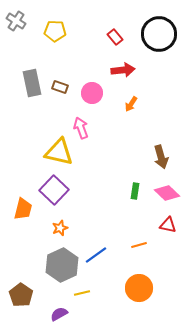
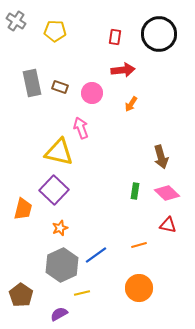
red rectangle: rotated 49 degrees clockwise
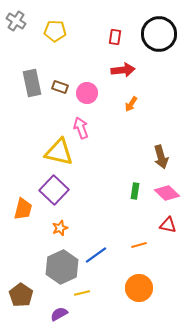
pink circle: moved 5 px left
gray hexagon: moved 2 px down
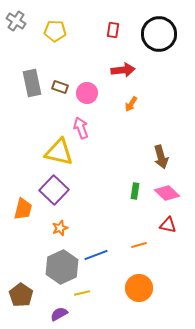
red rectangle: moved 2 px left, 7 px up
blue line: rotated 15 degrees clockwise
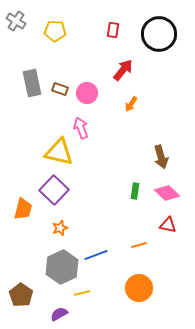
red arrow: rotated 45 degrees counterclockwise
brown rectangle: moved 2 px down
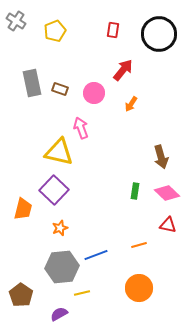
yellow pentagon: rotated 25 degrees counterclockwise
pink circle: moved 7 px right
gray hexagon: rotated 20 degrees clockwise
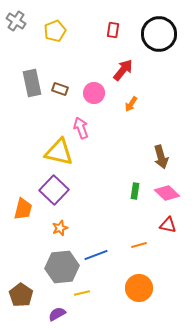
purple semicircle: moved 2 px left
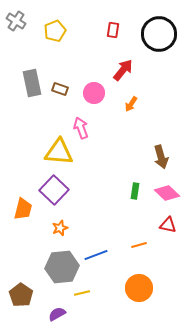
yellow triangle: rotated 8 degrees counterclockwise
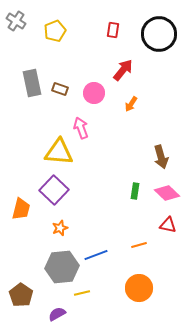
orange trapezoid: moved 2 px left
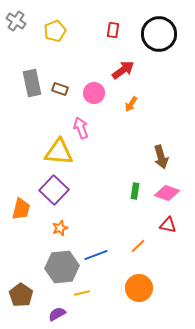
red arrow: rotated 15 degrees clockwise
pink diamond: rotated 25 degrees counterclockwise
orange line: moved 1 px left, 1 px down; rotated 28 degrees counterclockwise
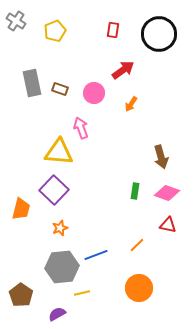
orange line: moved 1 px left, 1 px up
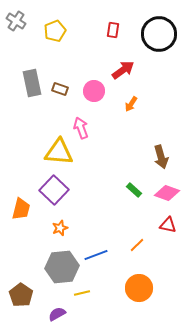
pink circle: moved 2 px up
green rectangle: moved 1 px left, 1 px up; rotated 56 degrees counterclockwise
